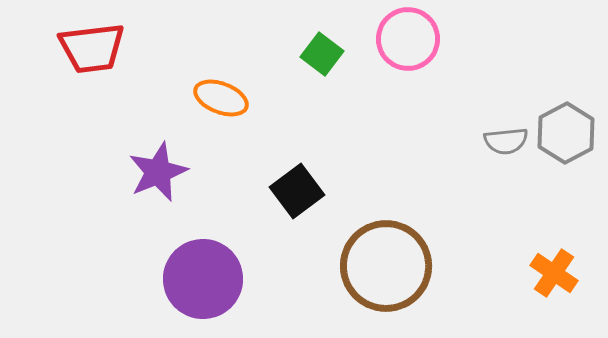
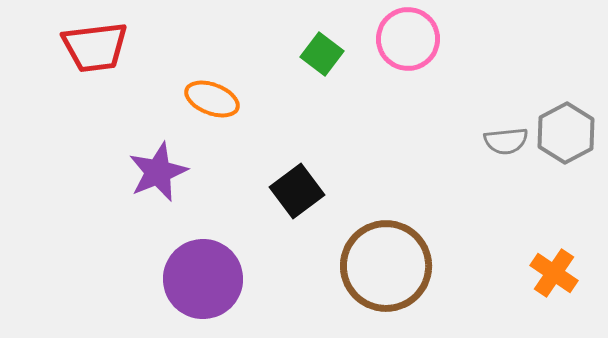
red trapezoid: moved 3 px right, 1 px up
orange ellipse: moved 9 px left, 1 px down
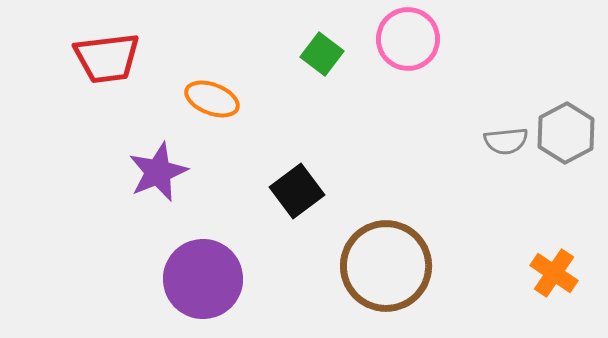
red trapezoid: moved 12 px right, 11 px down
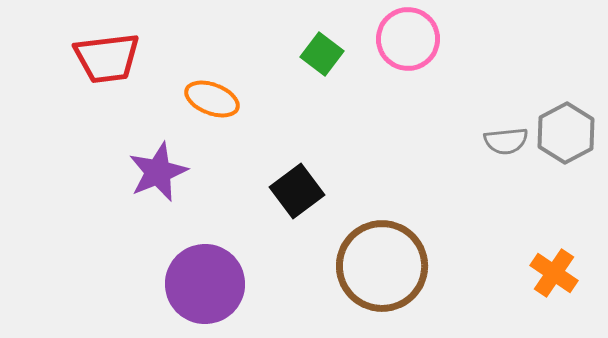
brown circle: moved 4 px left
purple circle: moved 2 px right, 5 px down
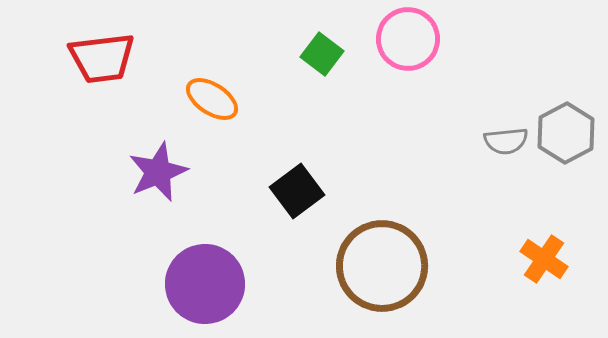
red trapezoid: moved 5 px left
orange ellipse: rotated 12 degrees clockwise
orange cross: moved 10 px left, 14 px up
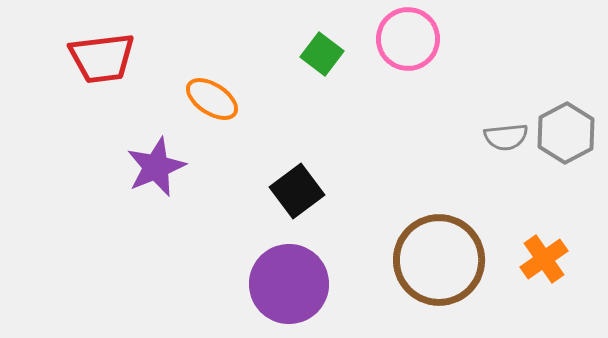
gray semicircle: moved 4 px up
purple star: moved 2 px left, 5 px up
orange cross: rotated 21 degrees clockwise
brown circle: moved 57 px right, 6 px up
purple circle: moved 84 px right
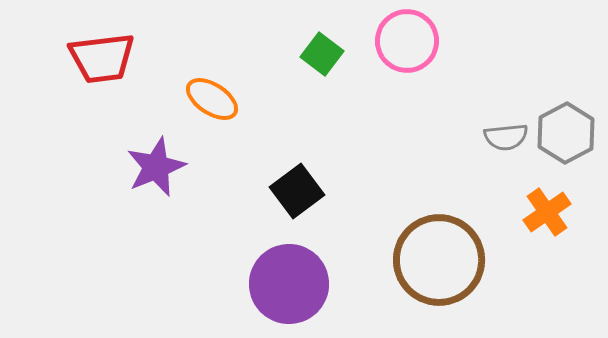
pink circle: moved 1 px left, 2 px down
orange cross: moved 3 px right, 47 px up
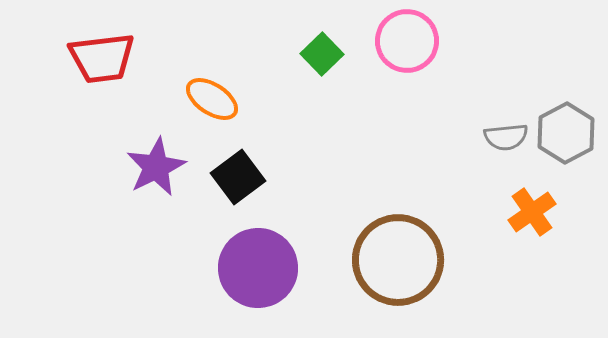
green square: rotated 9 degrees clockwise
purple star: rotated 4 degrees counterclockwise
black square: moved 59 px left, 14 px up
orange cross: moved 15 px left
brown circle: moved 41 px left
purple circle: moved 31 px left, 16 px up
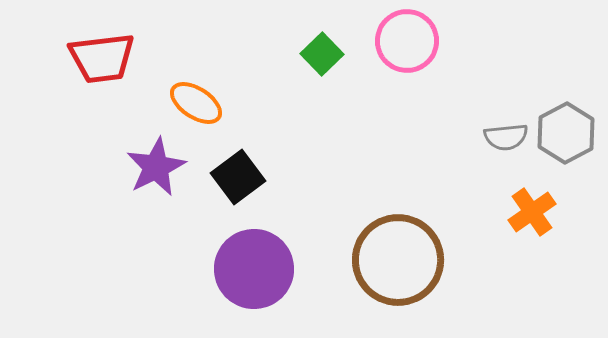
orange ellipse: moved 16 px left, 4 px down
purple circle: moved 4 px left, 1 px down
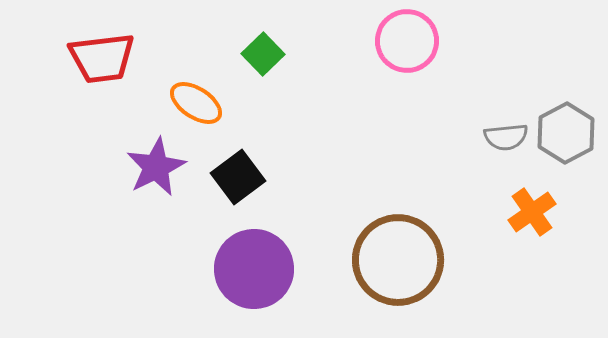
green square: moved 59 px left
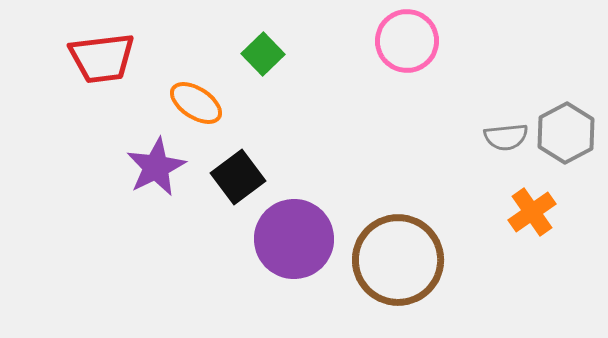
purple circle: moved 40 px right, 30 px up
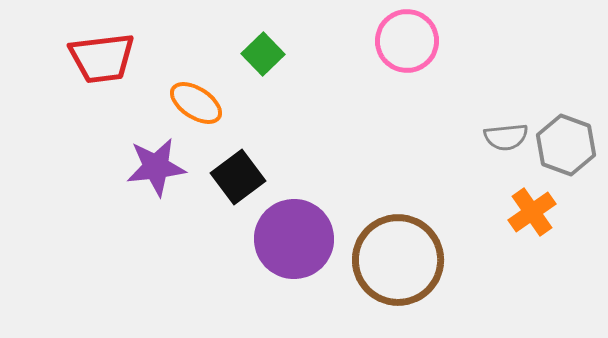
gray hexagon: moved 12 px down; rotated 12 degrees counterclockwise
purple star: rotated 20 degrees clockwise
